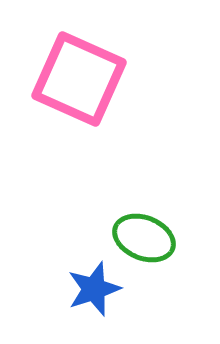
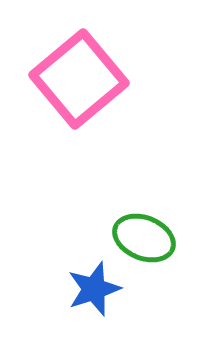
pink square: rotated 26 degrees clockwise
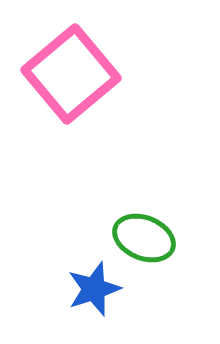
pink square: moved 8 px left, 5 px up
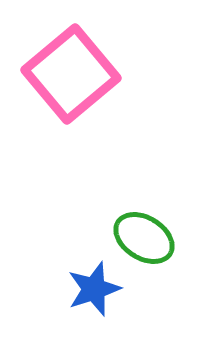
green ellipse: rotated 10 degrees clockwise
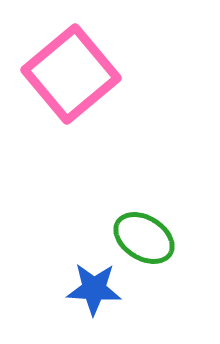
blue star: rotated 22 degrees clockwise
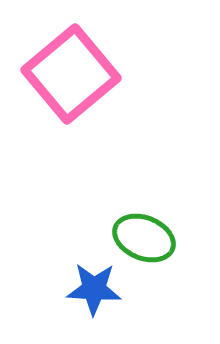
green ellipse: rotated 10 degrees counterclockwise
